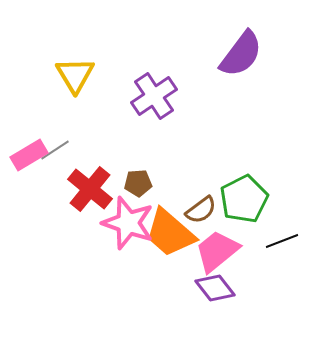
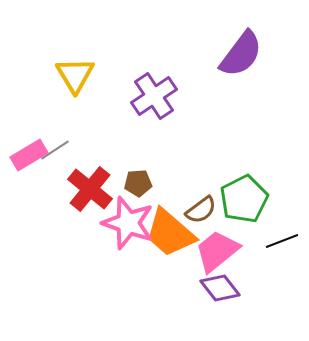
purple diamond: moved 5 px right
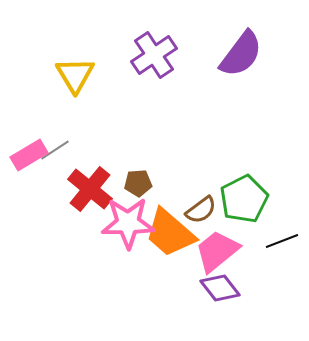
purple cross: moved 41 px up
pink star: rotated 20 degrees counterclockwise
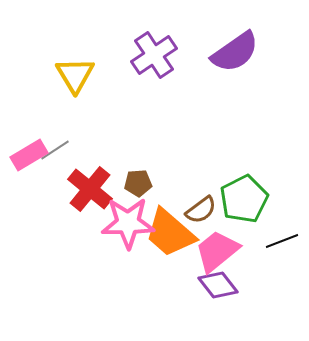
purple semicircle: moved 6 px left, 2 px up; rotated 18 degrees clockwise
purple diamond: moved 2 px left, 3 px up
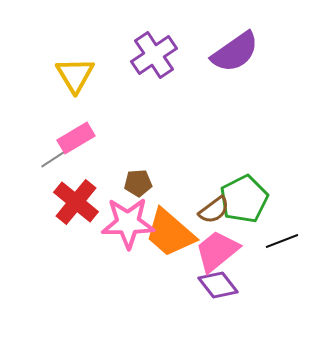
gray line: moved 8 px down
pink rectangle: moved 47 px right, 17 px up
red cross: moved 14 px left, 13 px down
brown semicircle: moved 13 px right
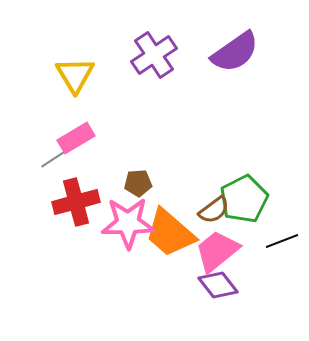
red cross: rotated 36 degrees clockwise
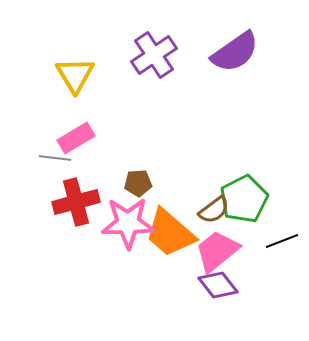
gray line: rotated 40 degrees clockwise
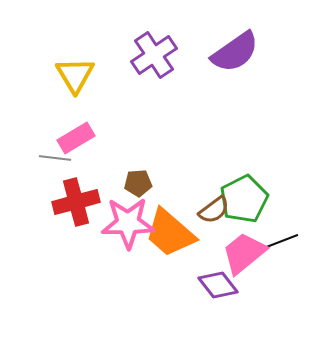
pink trapezoid: moved 27 px right, 2 px down
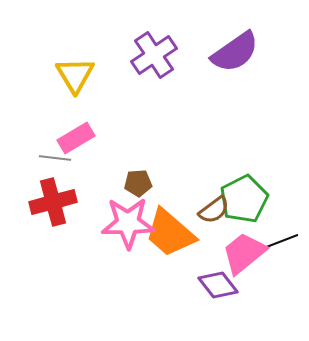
red cross: moved 23 px left
